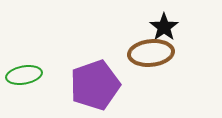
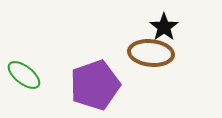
brown ellipse: rotated 12 degrees clockwise
green ellipse: rotated 48 degrees clockwise
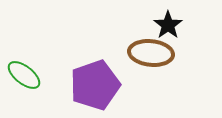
black star: moved 4 px right, 2 px up
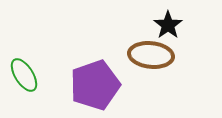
brown ellipse: moved 2 px down
green ellipse: rotated 20 degrees clockwise
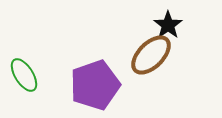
brown ellipse: rotated 51 degrees counterclockwise
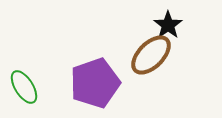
green ellipse: moved 12 px down
purple pentagon: moved 2 px up
